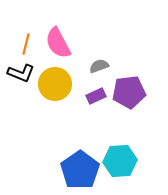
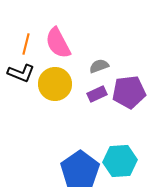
purple rectangle: moved 1 px right, 2 px up
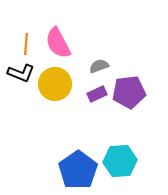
orange line: rotated 10 degrees counterclockwise
blue pentagon: moved 2 px left
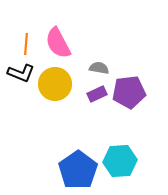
gray semicircle: moved 2 px down; rotated 30 degrees clockwise
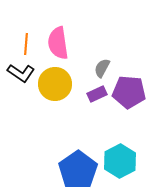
pink semicircle: rotated 20 degrees clockwise
gray semicircle: moved 3 px right; rotated 72 degrees counterclockwise
black L-shape: rotated 12 degrees clockwise
purple pentagon: rotated 12 degrees clockwise
cyan hexagon: rotated 24 degrees counterclockwise
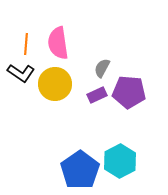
purple rectangle: moved 1 px down
blue pentagon: moved 2 px right
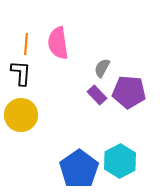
black L-shape: rotated 120 degrees counterclockwise
yellow circle: moved 34 px left, 31 px down
purple rectangle: rotated 72 degrees clockwise
blue pentagon: moved 1 px left, 1 px up
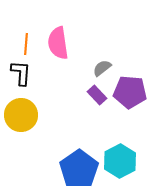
gray semicircle: rotated 24 degrees clockwise
purple pentagon: moved 1 px right
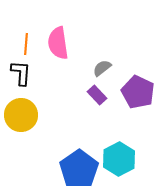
purple pentagon: moved 8 px right; rotated 20 degrees clockwise
cyan hexagon: moved 1 px left, 2 px up
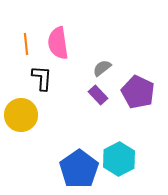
orange line: rotated 10 degrees counterclockwise
black L-shape: moved 21 px right, 5 px down
purple rectangle: moved 1 px right
